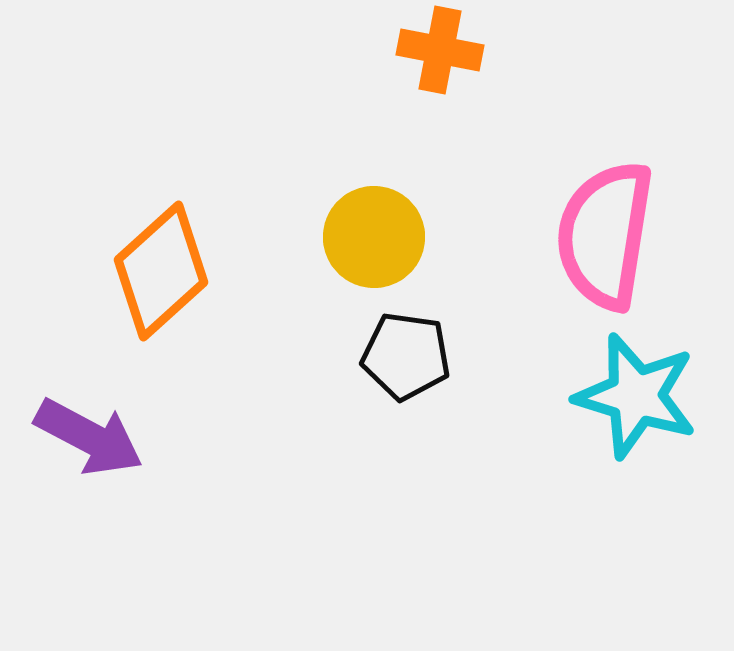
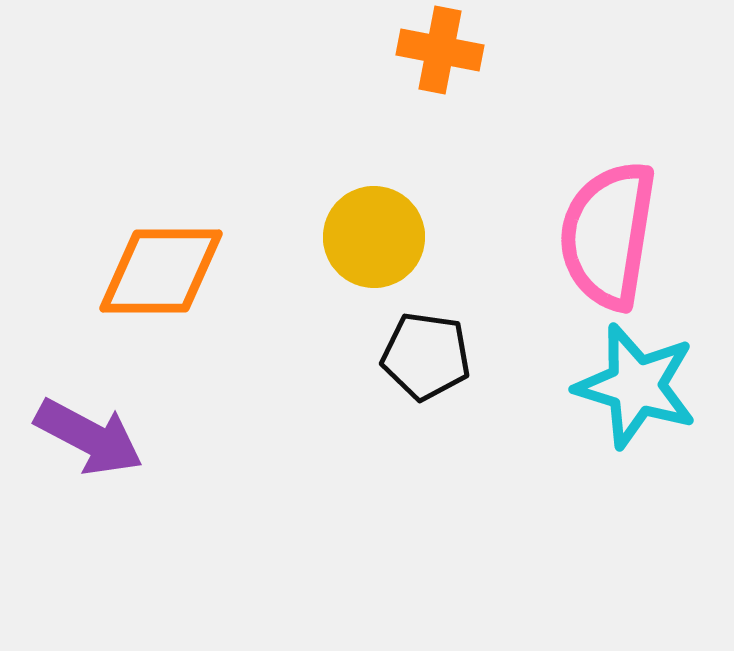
pink semicircle: moved 3 px right
orange diamond: rotated 42 degrees clockwise
black pentagon: moved 20 px right
cyan star: moved 10 px up
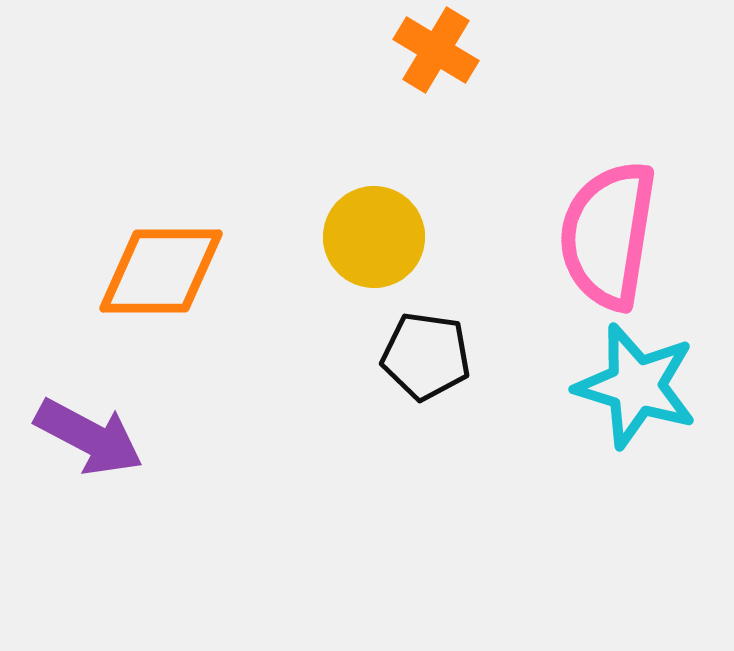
orange cross: moved 4 px left; rotated 20 degrees clockwise
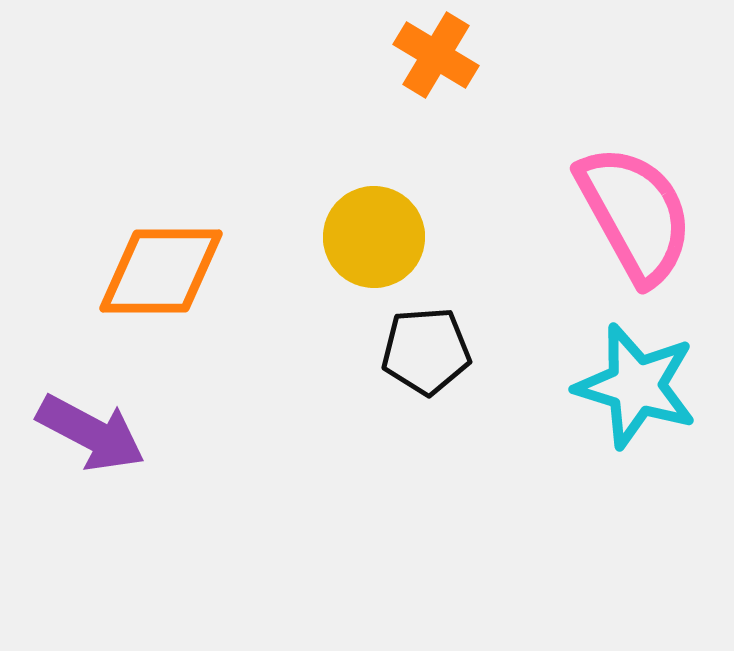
orange cross: moved 5 px down
pink semicircle: moved 27 px right, 21 px up; rotated 142 degrees clockwise
black pentagon: moved 5 px up; rotated 12 degrees counterclockwise
purple arrow: moved 2 px right, 4 px up
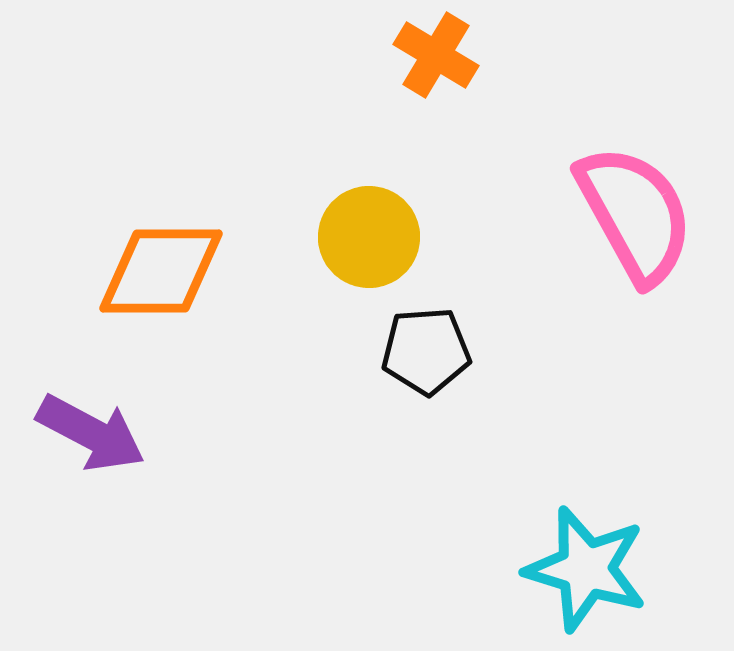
yellow circle: moved 5 px left
cyan star: moved 50 px left, 183 px down
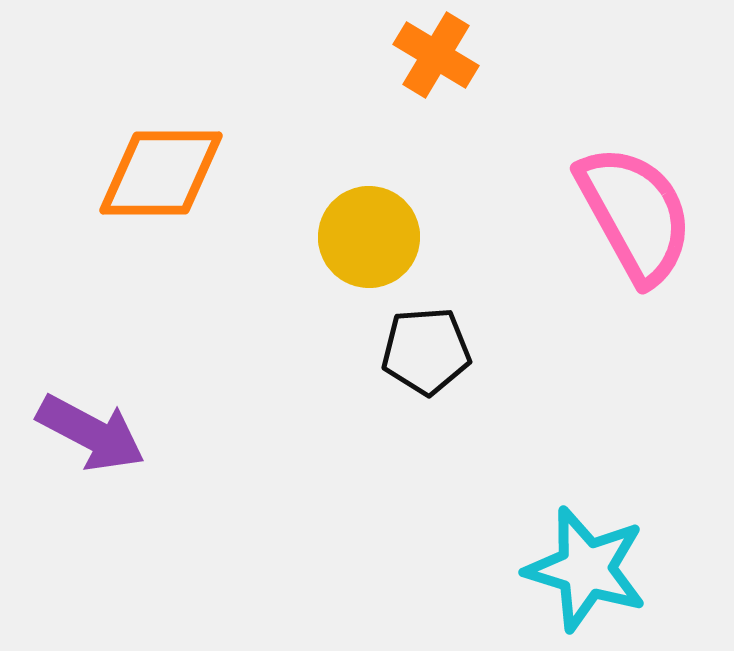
orange diamond: moved 98 px up
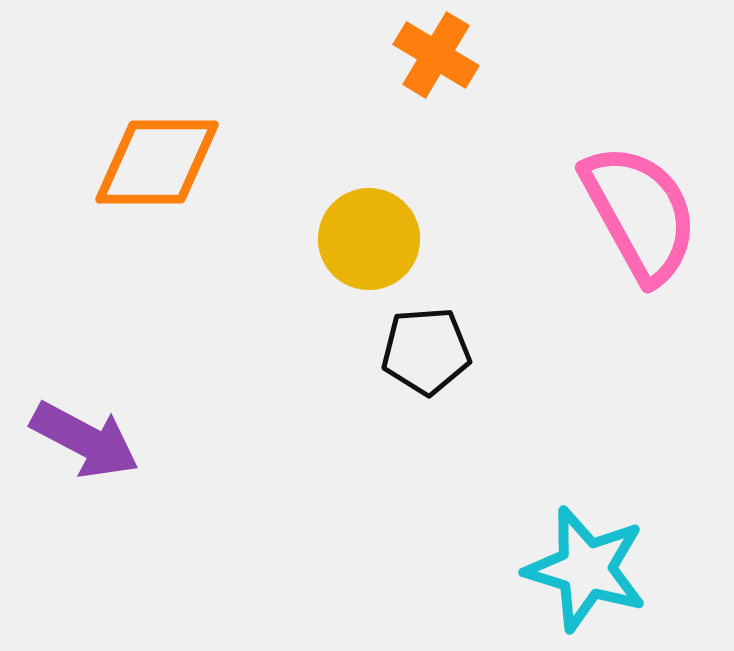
orange diamond: moved 4 px left, 11 px up
pink semicircle: moved 5 px right, 1 px up
yellow circle: moved 2 px down
purple arrow: moved 6 px left, 7 px down
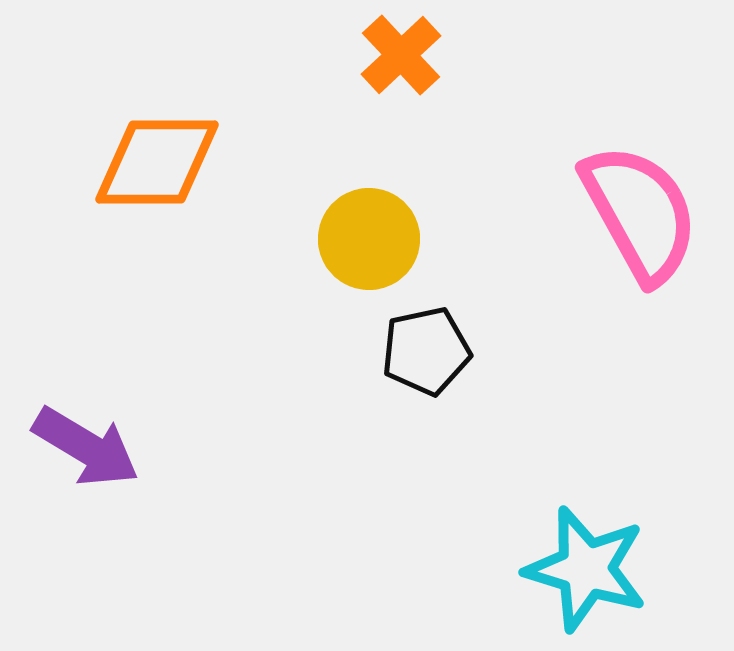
orange cross: moved 35 px left; rotated 16 degrees clockwise
black pentagon: rotated 8 degrees counterclockwise
purple arrow: moved 1 px right, 7 px down; rotated 3 degrees clockwise
